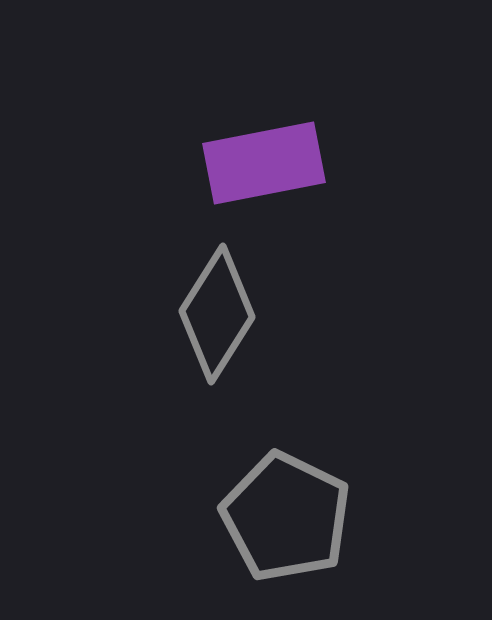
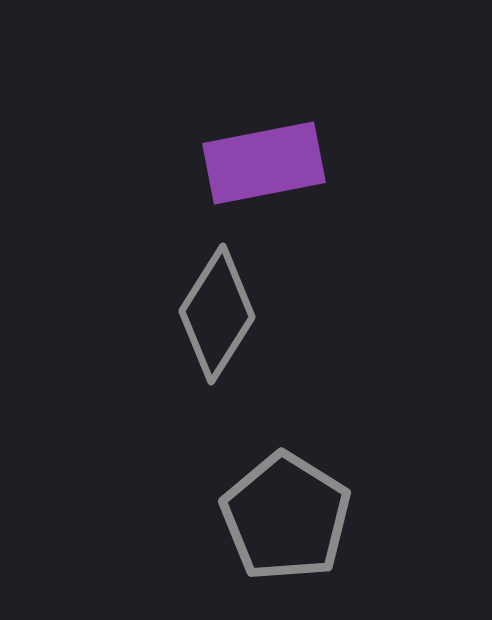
gray pentagon: rotated 6 degrees clockwise
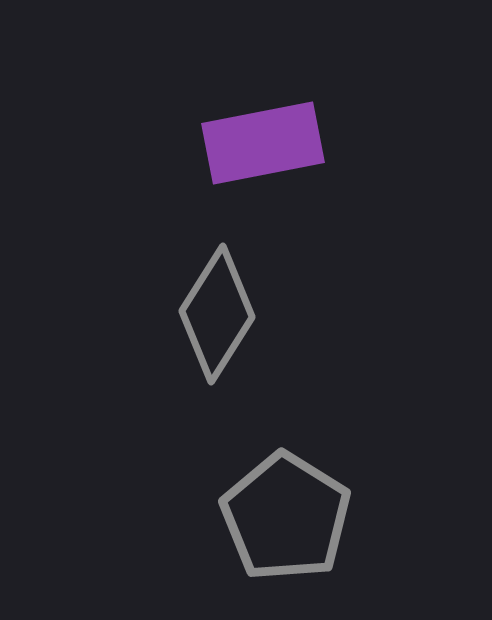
purple rectangle: moved 1 px left, 20 px up
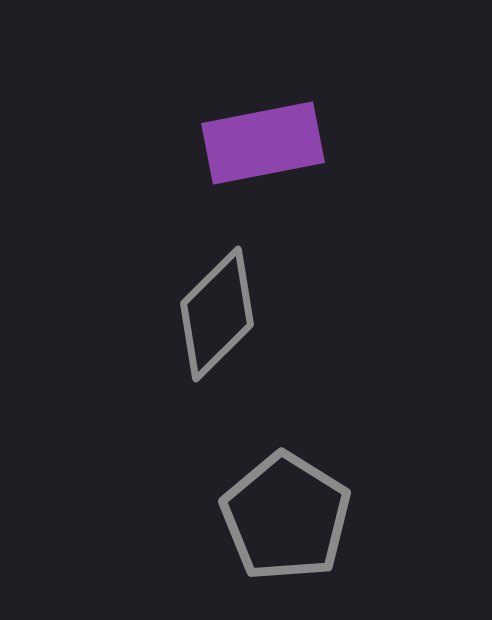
gray diamond: rotated 13 degrees clockwise
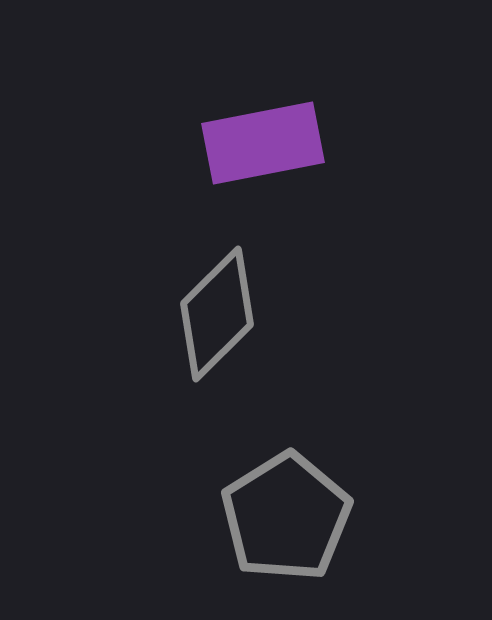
gray pentagon: rotated 8 degrees clockwise
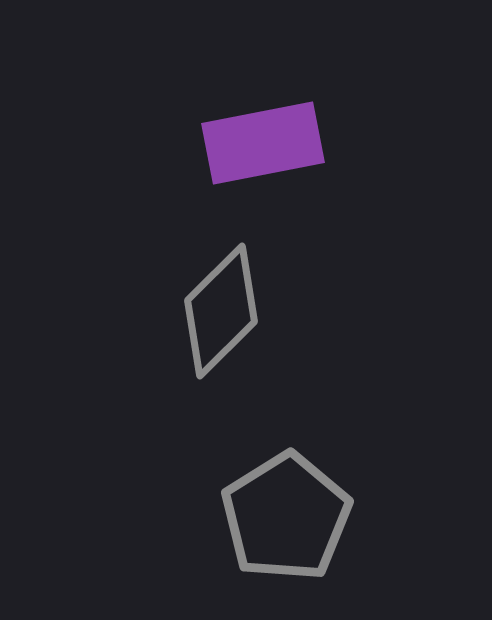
gray diamond: moved 4 px right, 3 px up
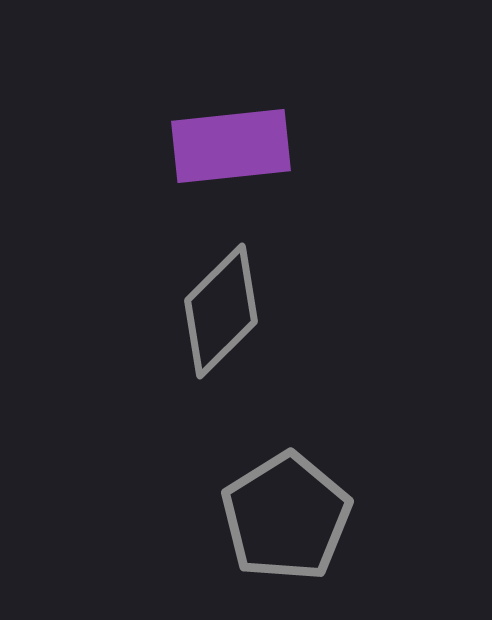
purple rectangle: moved 32 px left, 3 px down; rotated 5 degrees clockwise
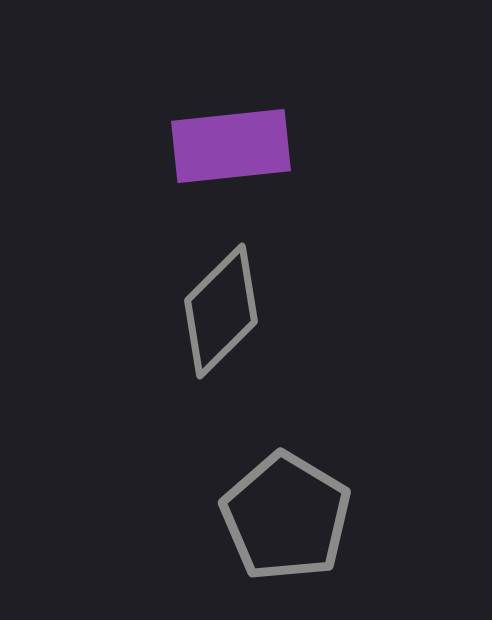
gray pentagon: rotated 9 degrees counterclockwise
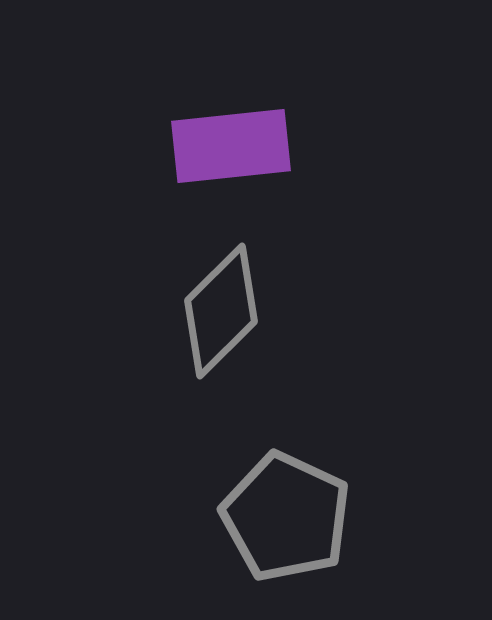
gray pentagon: rotated 6 degrees counterclockwise
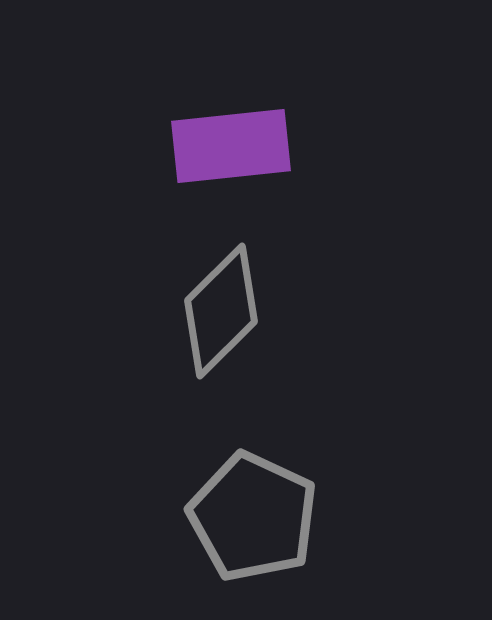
gray pentagon: moved 33 px left
